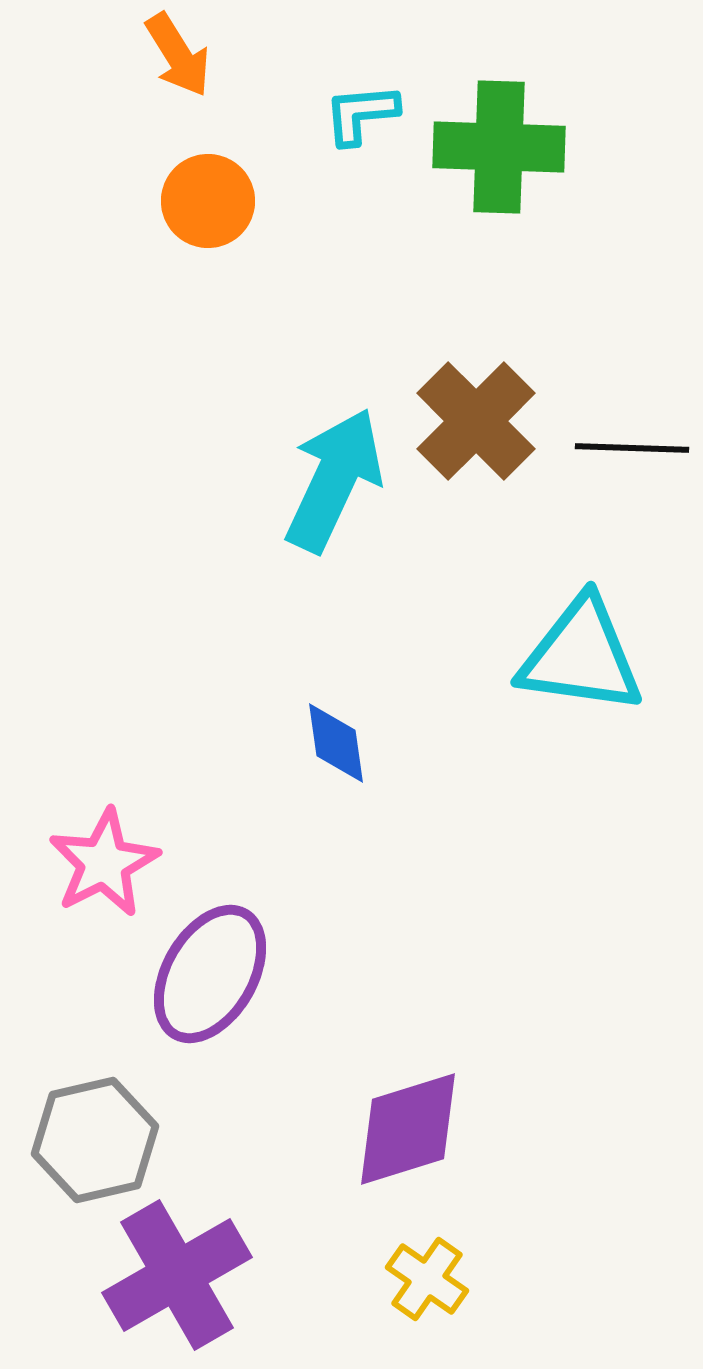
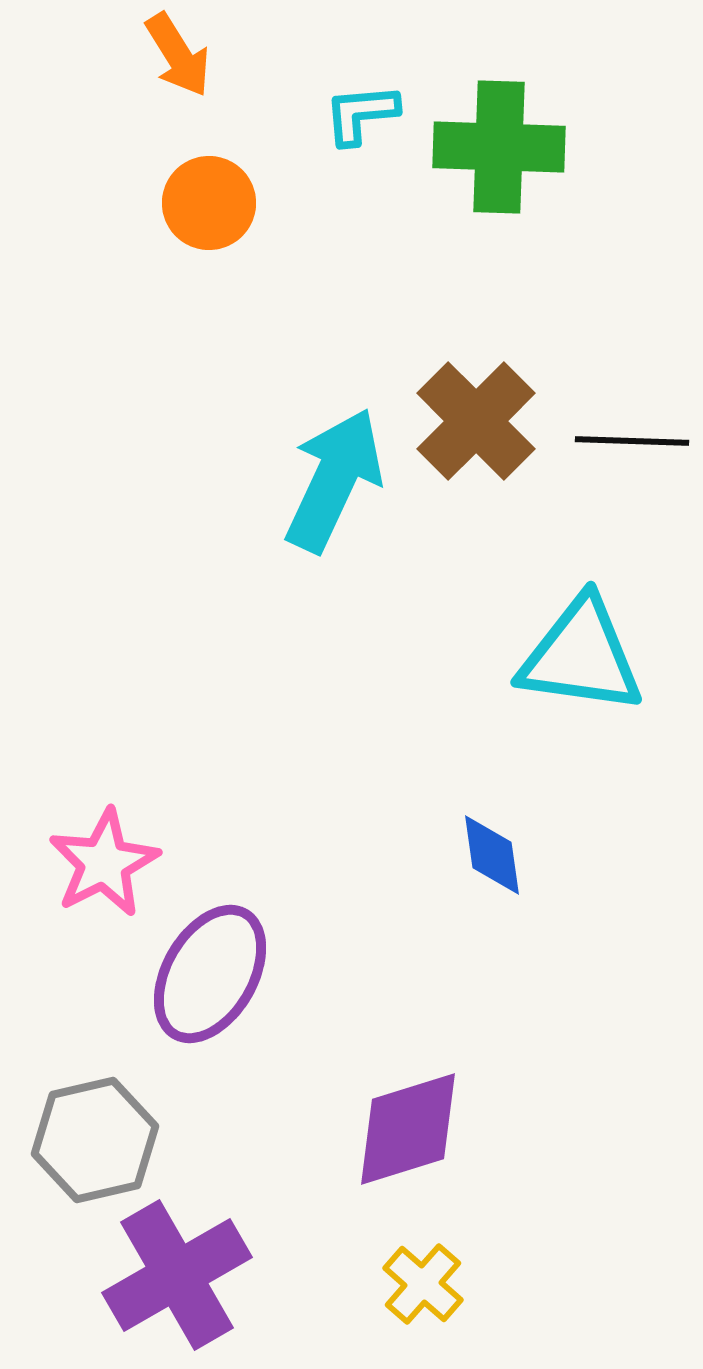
orange circle: moved 1 px right, 2 px down
black line: moved 7 px up
blue diamond: moved 156 px right, 112 px down
yellow cross: moved 4 px left, 5 px down; rotated 6 degrees clockwise
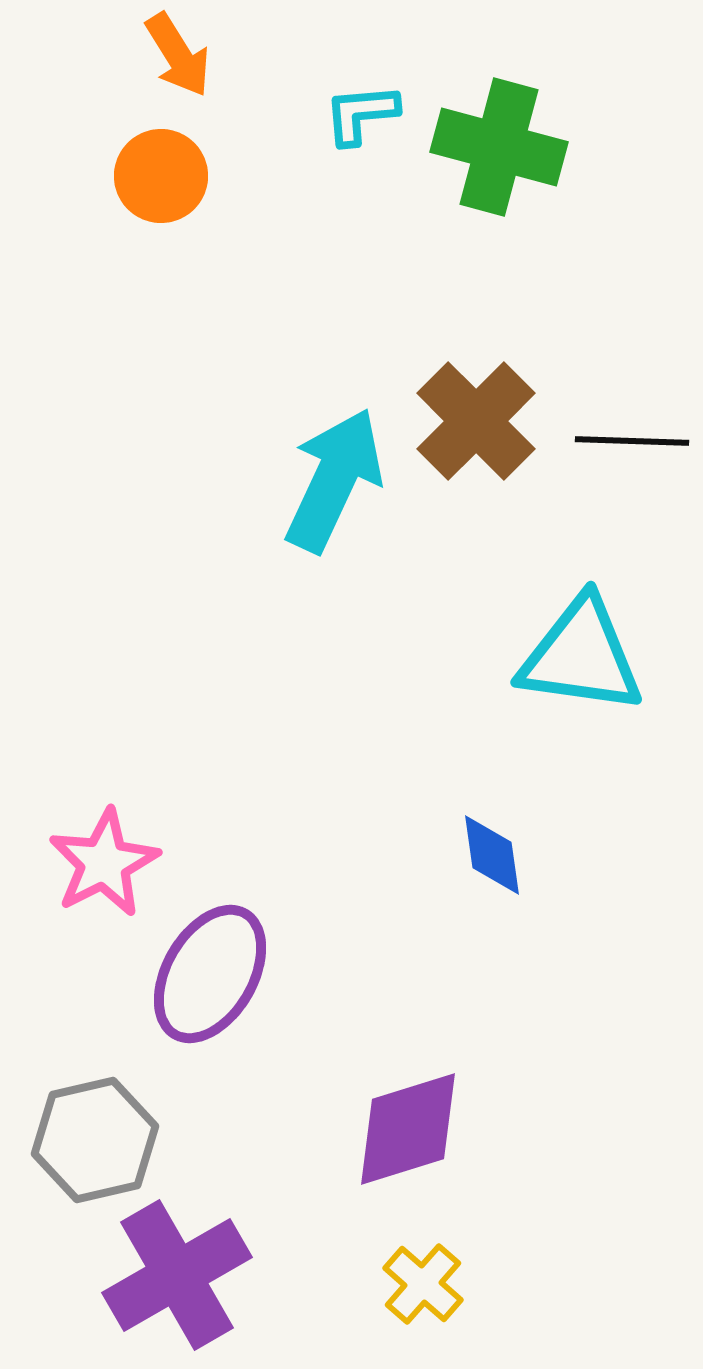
green cross: rotated 13 degrees clockwise
orange circle: moved 48 px left, 27 px up
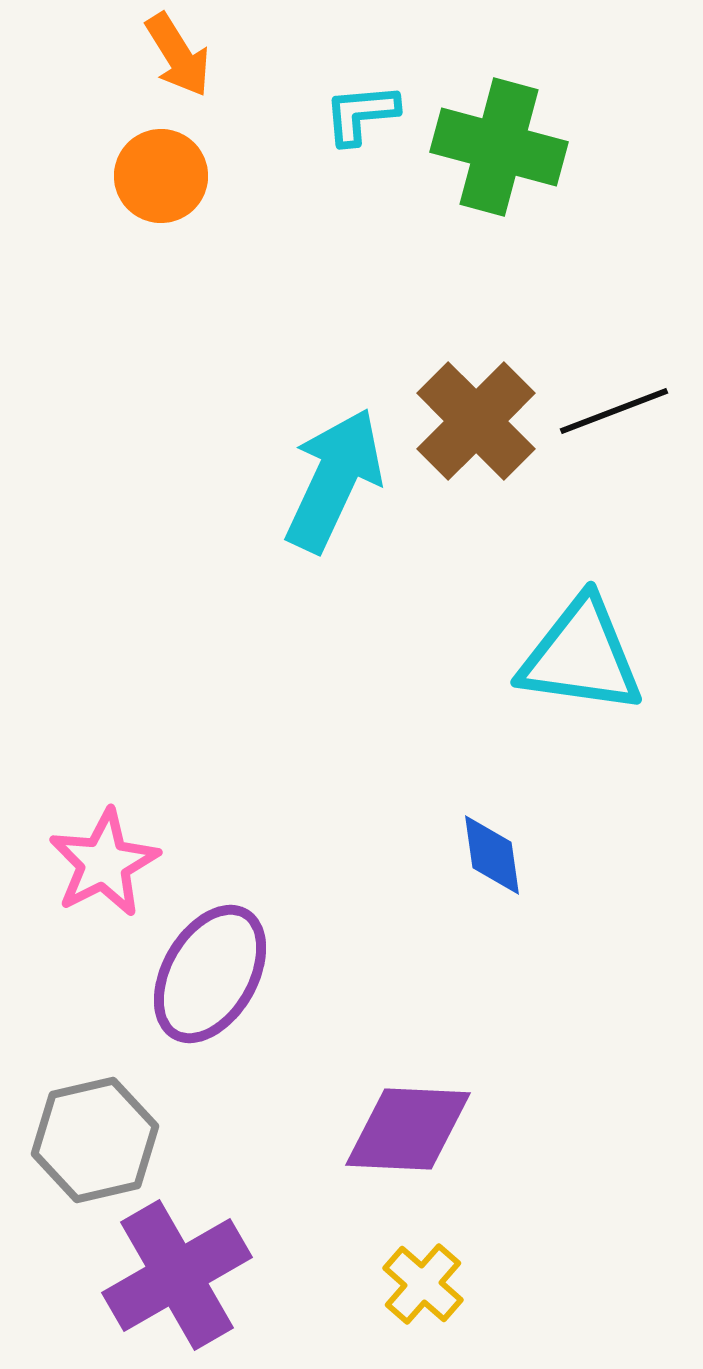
black line: moved 18 px left, 30 px up; rotated 23 degrees counterclockwise
purple diamond: rotated 20 degrees clockwise
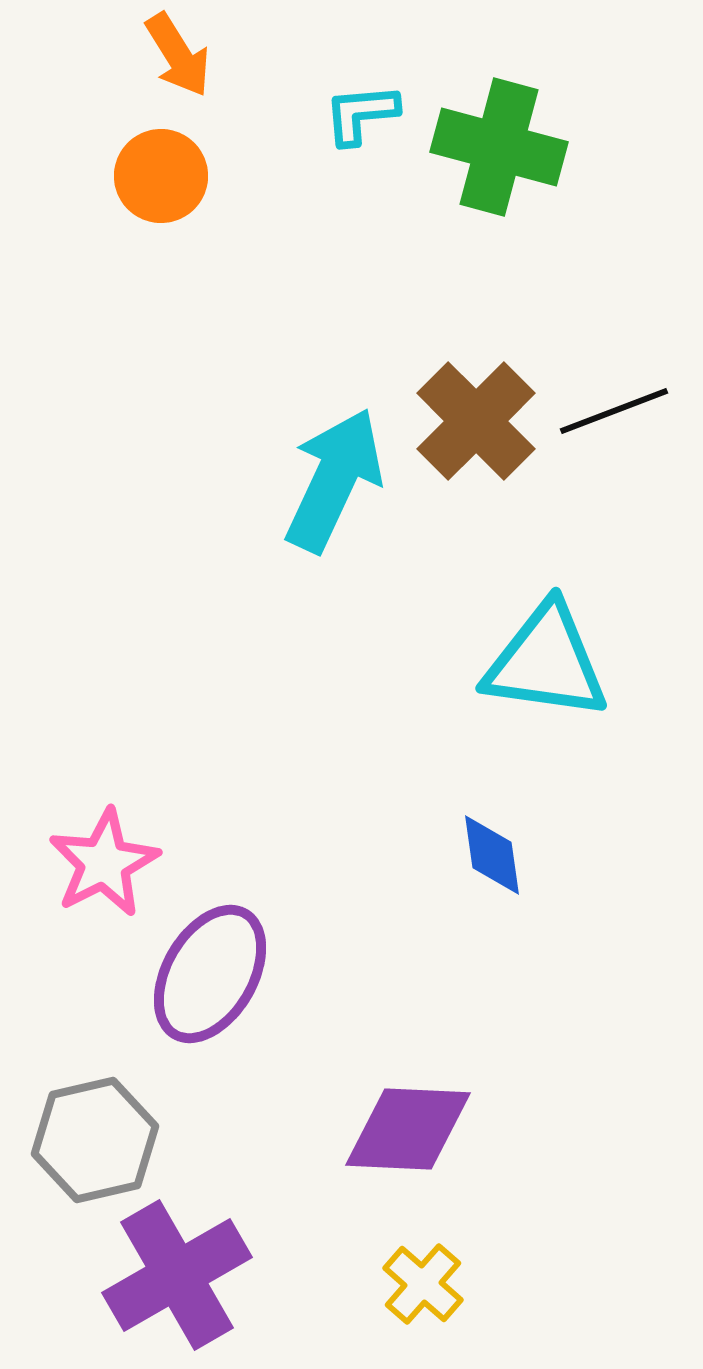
cyan triangle: moved 35 px left, 6 px down
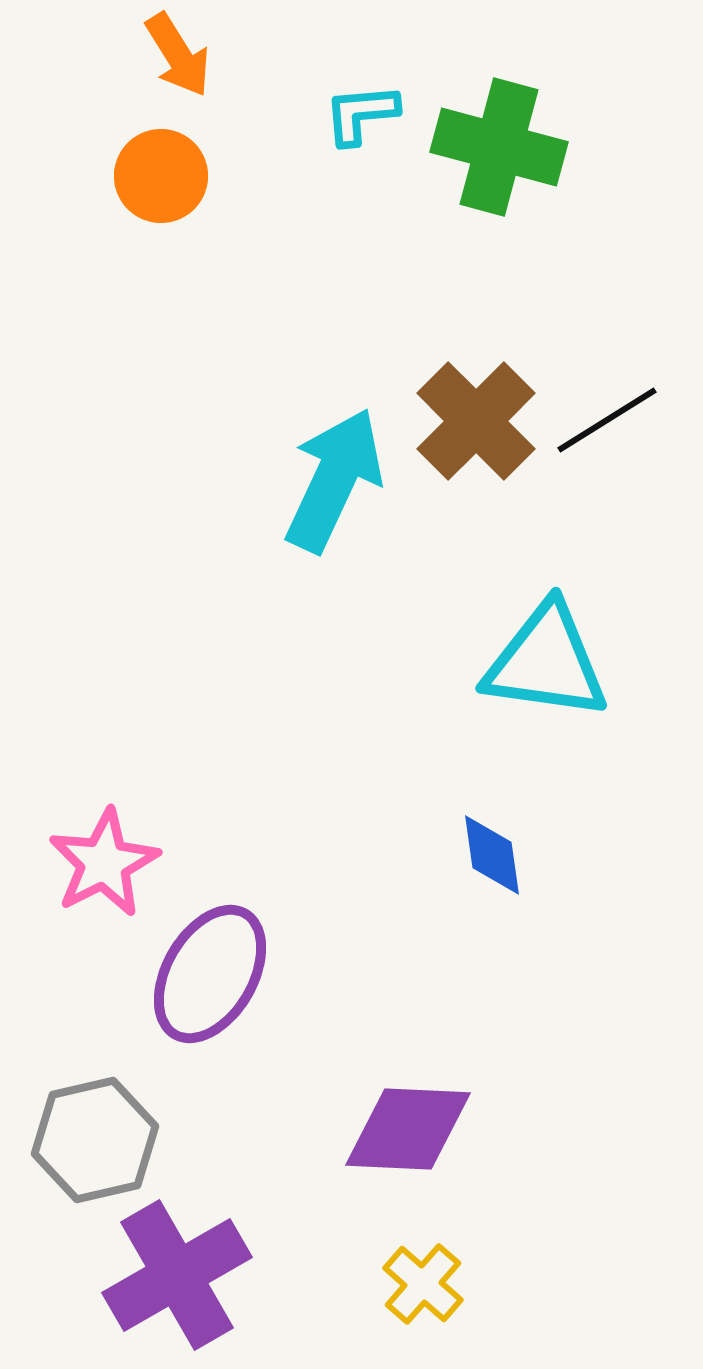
black line: moved 7 px left, 9 px down; rotated 11 degrees counterclockwise
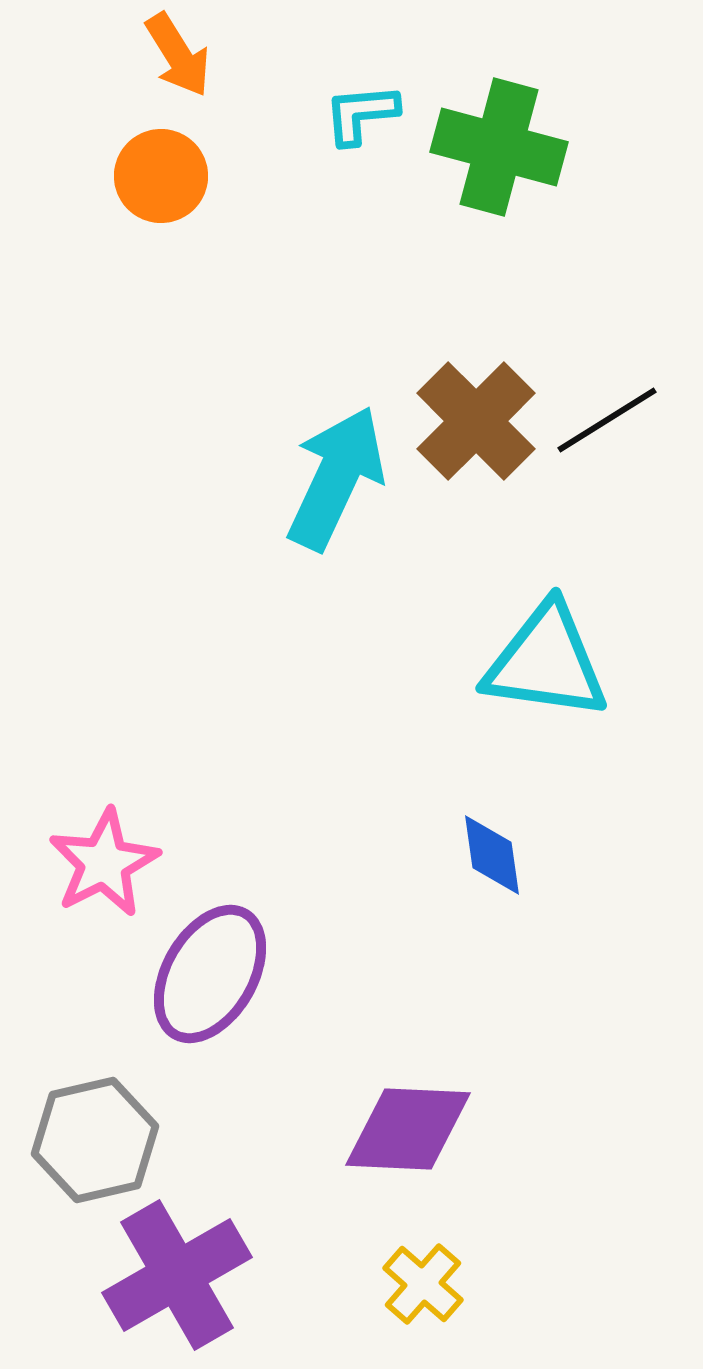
cyan arrow: moved 2 px right, 2 px up
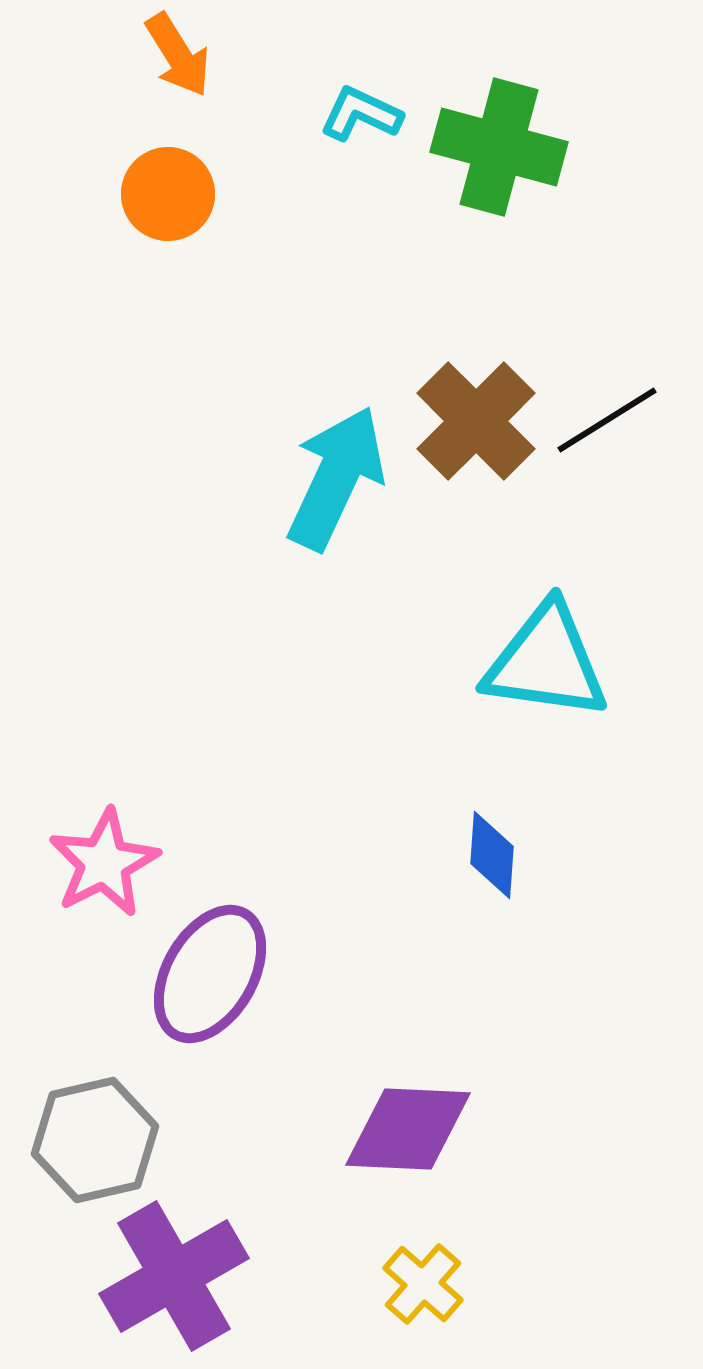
cyan L-shape: rotated 30 degrees clockwise
orange circle: moved 7 px right, 18 px down
blue diamond: rotated 12 degrees clockwise
purple cross: moved 3 px left, 1 px down
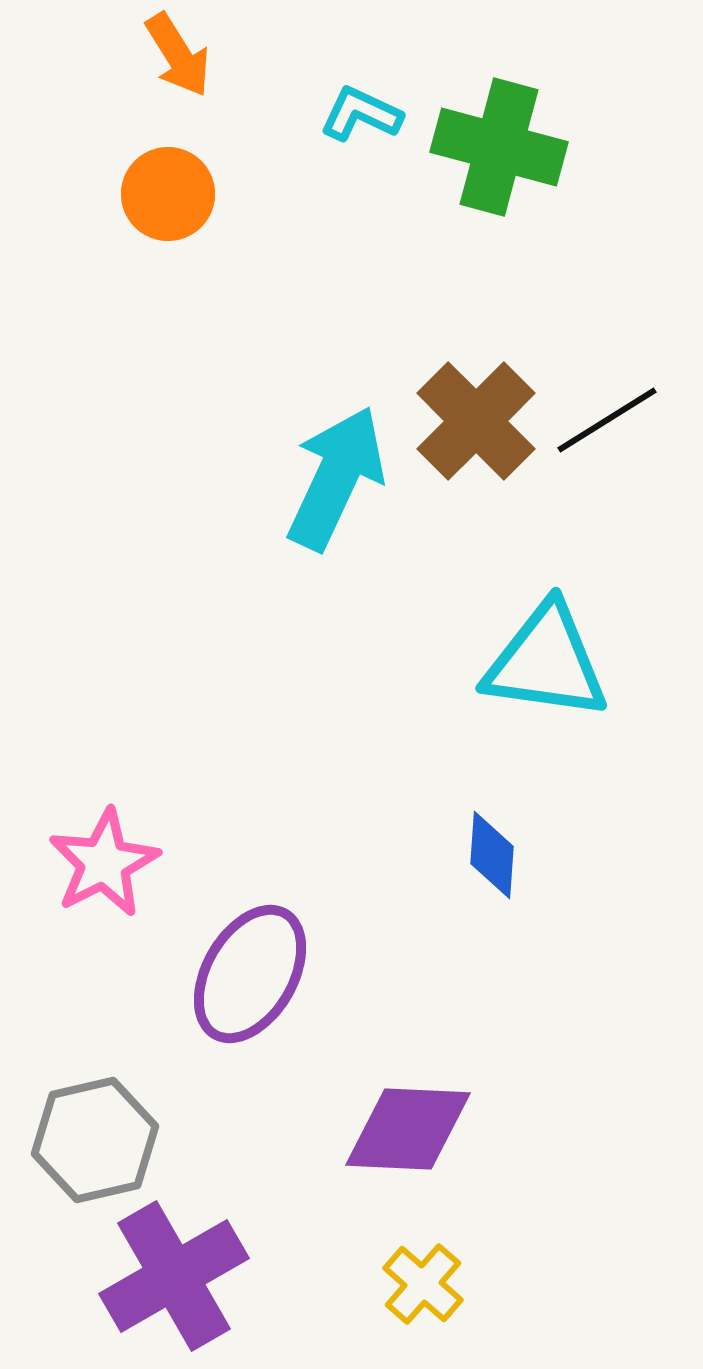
purple ellipse: moved 40 px right
